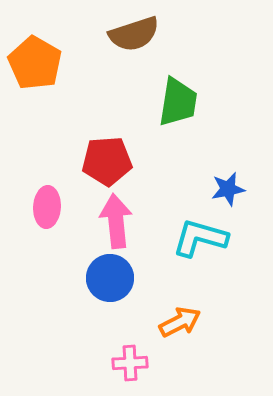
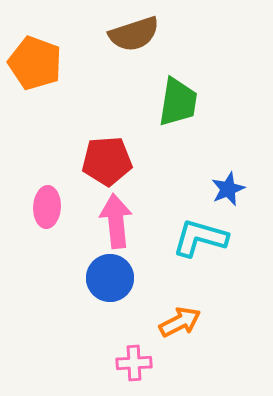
orange pentagon: rotated 10 degrees counterclockwise
blue star: rotated 12 degrees counterclockwise
pink cross: moved 4 px right
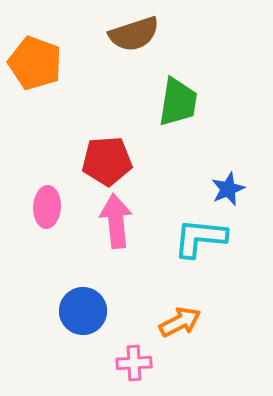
cyan L-shape: rotated 10 degrees counterclockwise
blue circle: moved 27 px left, 33 px down
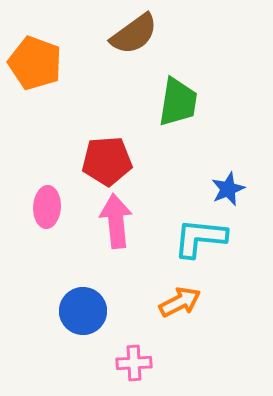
brown semicircle: rotated 18 degrees counterclockwise
orange arrow: moved 20 px up
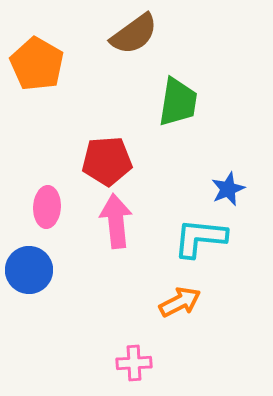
orange pentagon: moved 2 px right, 1 px down; rotated 10 degrees clockwise
blue circle: moved 54 px left, 41 px up
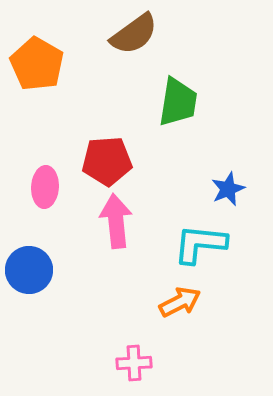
pink ellipse: moved 2 px left, 20 px up
cyan L-shape: moved 6 px down
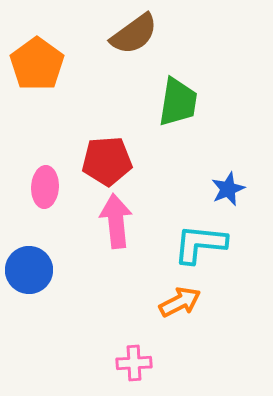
orange pentagon: rotated 6 degrees clockwise
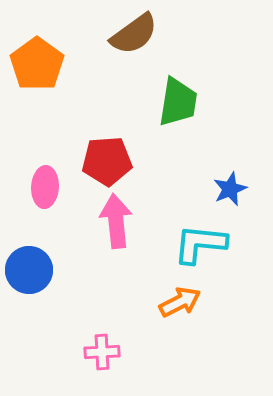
blue star: moved 2 px right
pink cross: moved 32 px left, 11 px up
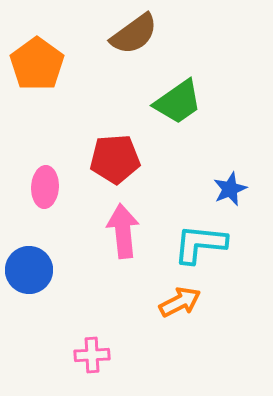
green trapezoid: rotated 46 degrees clockwise
red pentagon: moved 8 px right, 2 px up
pink arrow: moved 7 px right, 10 px down
pink cross: moved 10 px left, 3 px down
